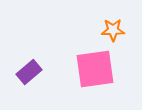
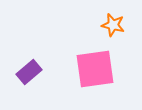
orange star: moved 5 px up; rotated 15 degrees clockwise
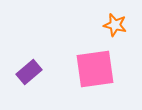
orange star: moved 2 px right
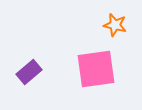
pink square: moved 1 px right
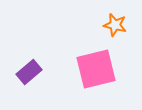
pink square: rotated 6 degrees counterclockwise
